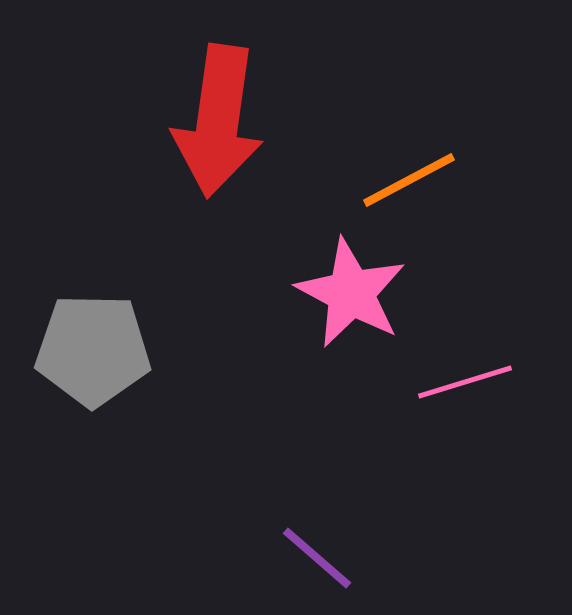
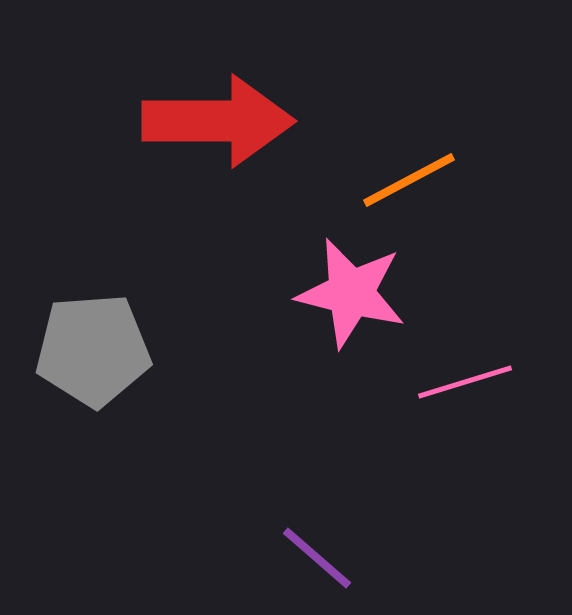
red arrow: rotated 98 degrees counterclockwise
pink star: rotated 14 degrees counterclockwise
gray pentagon: rotated 5 degrees counterclockwise
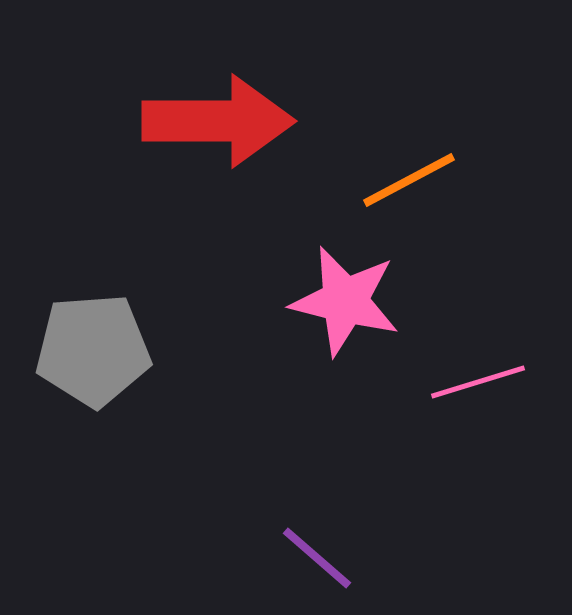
pink star: moved 6 px left, 8 px down
pink line: moved 13 px right
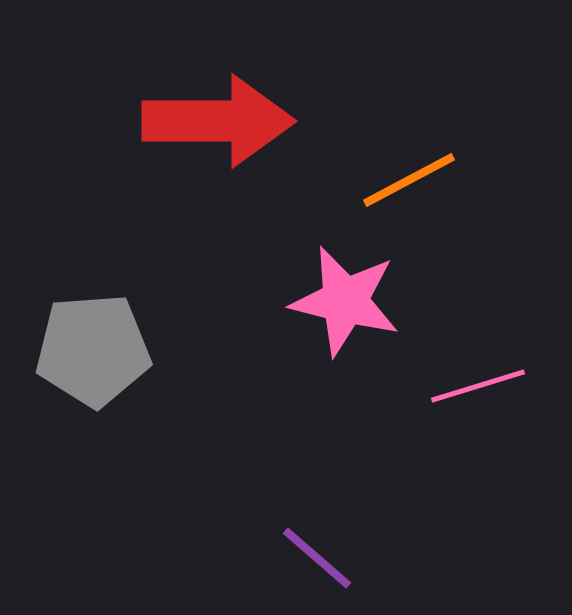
pink line: moved 4 px down
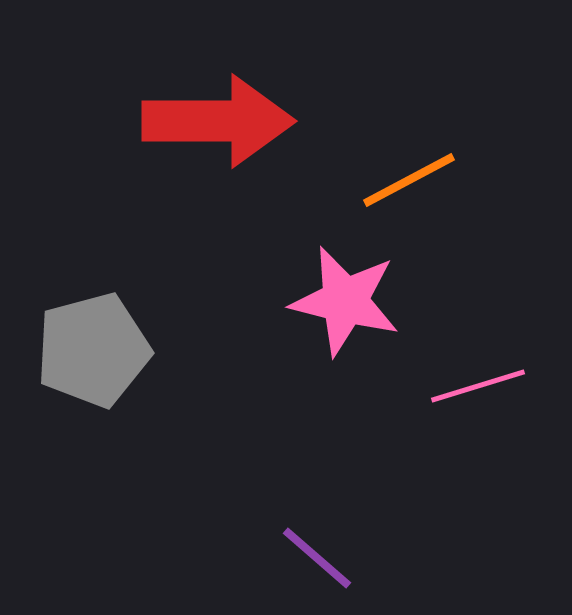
gray pentagon: rotated 11 degrees counterclockwise
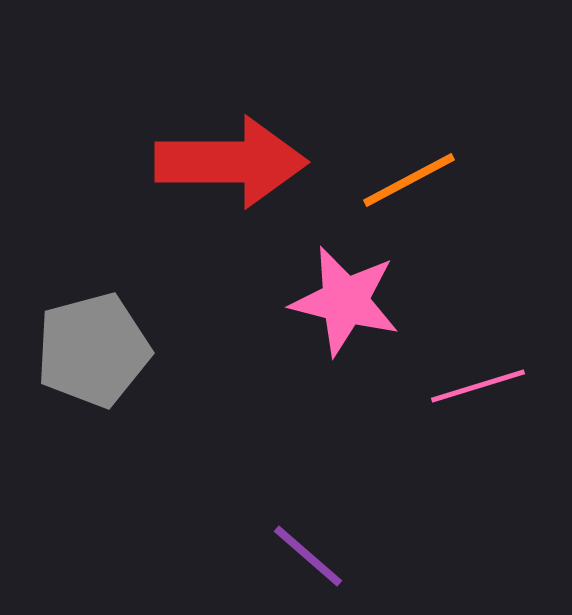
red arrow: moved 13 px right, 41 px down
purple line: moved 9 px left, 2 px up
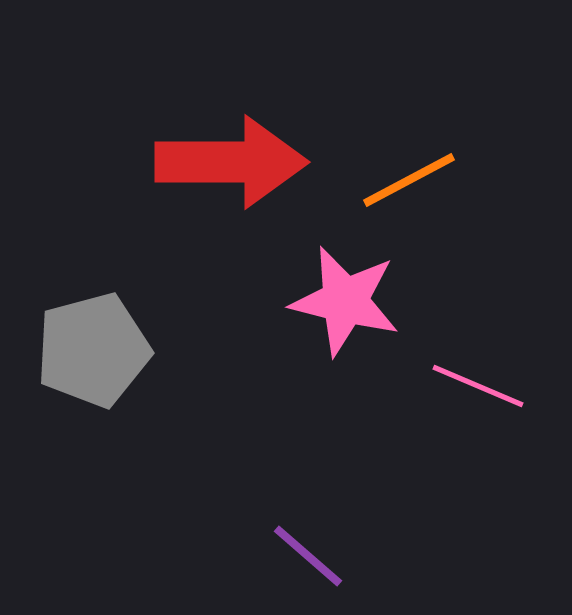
pink line: rotated 40 degrees clockwise
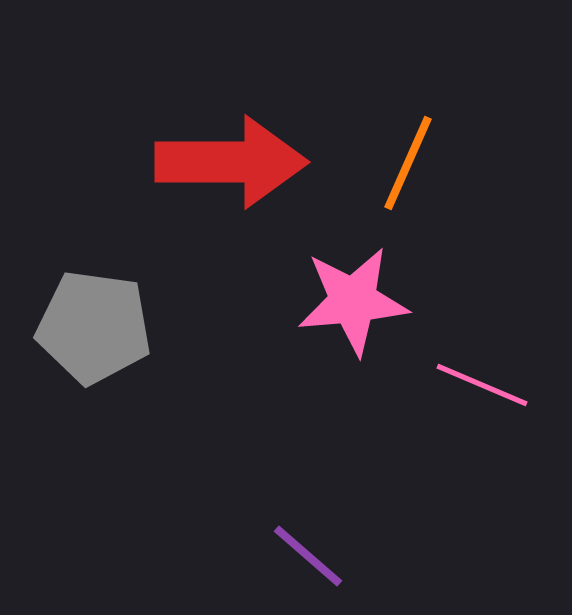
orange line: moved 1 px left, 17 px up; rotated 38 degrees counterclockwise
pink star: moved 8 px right; rotated 19 degrees counterclockwise
gray pentagon: moved 1 px right, 23 px up; rotated 23 degrees clockwise
pink line: moved 4 px right, 1 px up
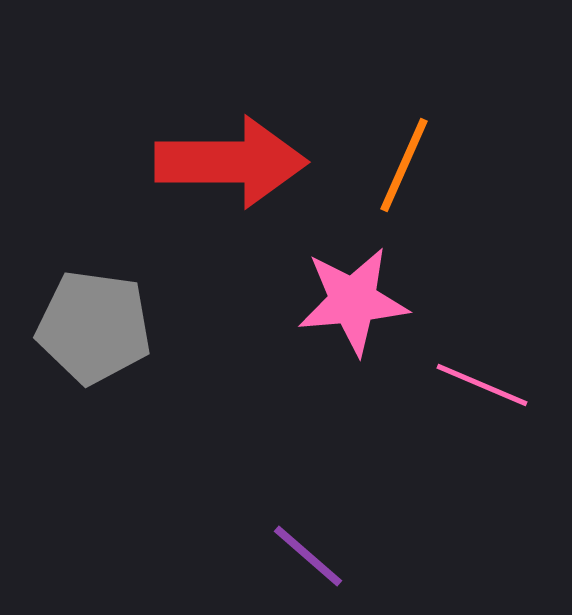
orange line: moved 4 px left, 2 px down
